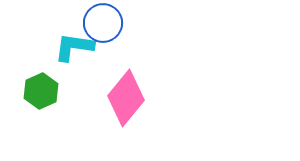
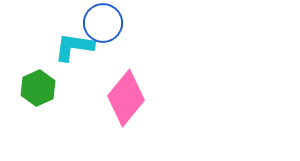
green hexagon: moved 3 px left, 3 px up
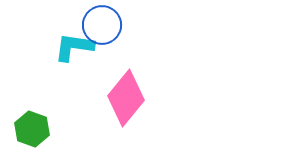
blue circle: moved 1 px left, 2 px down
green hexagon: moved 6 px left, 41 px down; rotated 16 degrees counterclockwise
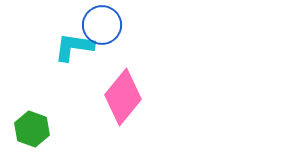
pink diamond: moved 3 px left, 1 px up
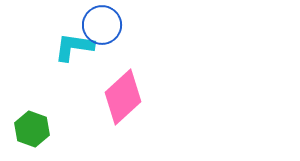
pink diamond: rotated 8 degrees clockwise
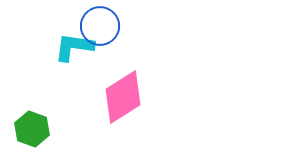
blue circle: moved 2 px left, 1 px down
pink diamond: rotated 10 degrees clockwise
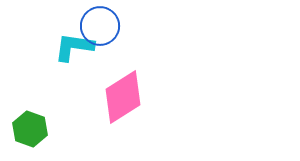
green hexagon: moved 2 px left
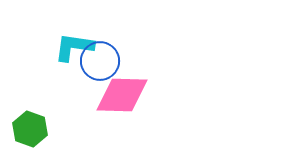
blue circle: moved 35 px down
pink diamond: moved 1 px left, 2 px up; rotated 34 degrees clockwise
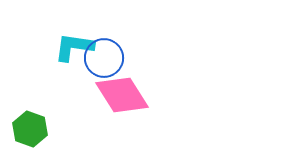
blue circle: moved 4 px right, 3 px up
pink diamond: rotated 56 degrees clockwise
